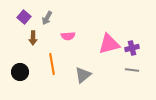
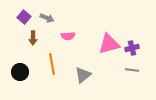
gray arrow: rotated 96 degrees counterclockwise
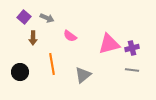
pink semicircle: moved 2 px right; rotated 40 degrees clockwise
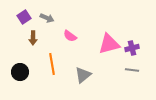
purple square: rotated 16 degrees clockwise
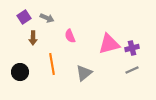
pink semicircle: rotated 32 degrees clockwise
gray line: rotated 32 degrees counterclockwise
gray triangle: moved 1 px right, 2 px up
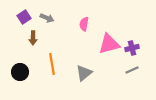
pink semicircle: moved 14 px right, 12 px up; rotated 32 degrees clockwise
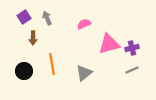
gray arrow: rotated 136 degrees counterclockwise
pink semicircle: rotated 56 degrees clockwise
black circle: moved 4 px right, 1 px up
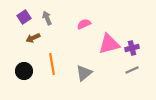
brown arrow: rotated 64 degrees clockwise
